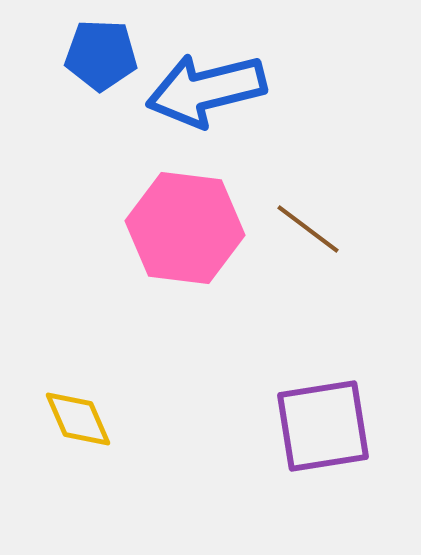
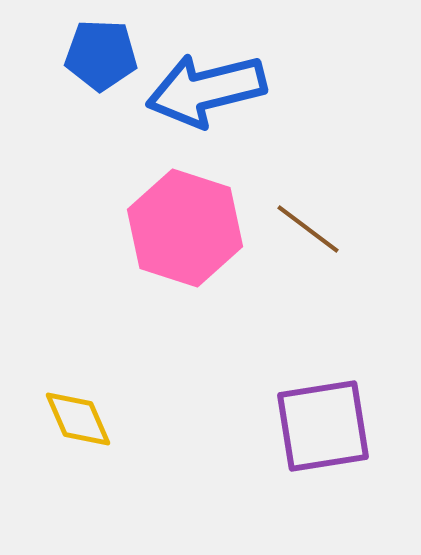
pink hexagon: rotated 11 degrees clockwise
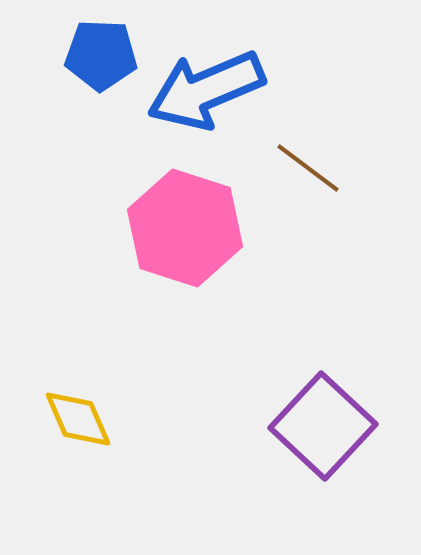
blue arrow: rotated 9 degrees counterclockwise
brown line: moved 61 px up
purple square: rotated 38 degrees counterclockwise
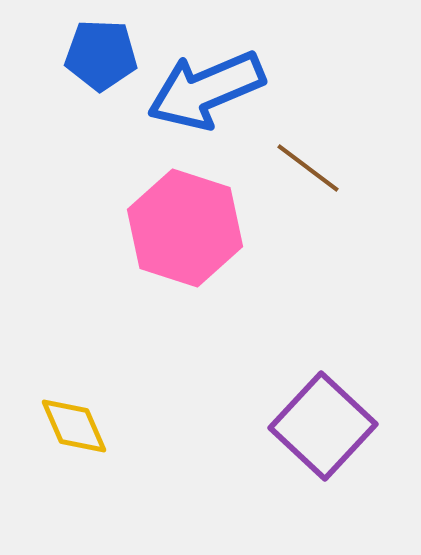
yellow diamond: moved 4 px left, 7 px down
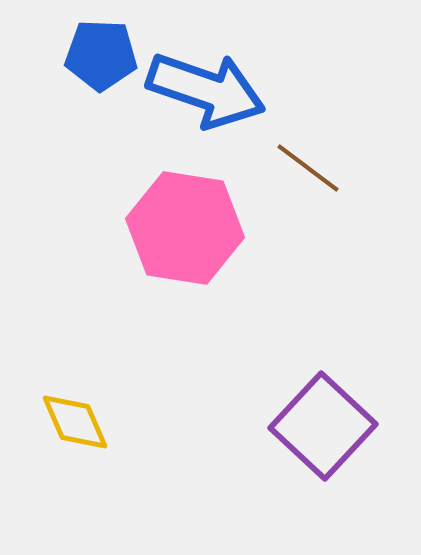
blue arrow: rotated 138 degrees counterclockwise
pink hexagon: rotated 9 degrees counterclockwise
yellow diamond: moved 1 px right, 4 px up
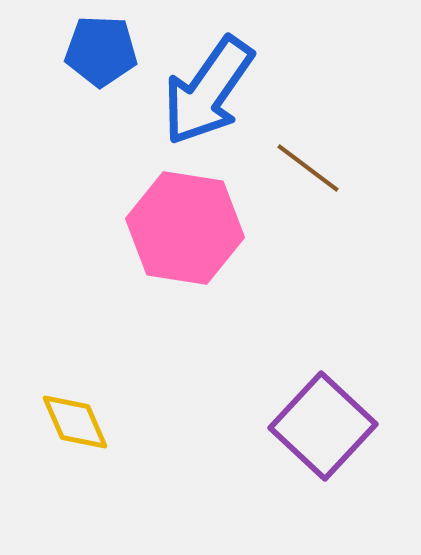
blue pentagon: moved 4 px up
blue arrow: moved 2 px right, 1 px down; rotated 106 degrees clockwise
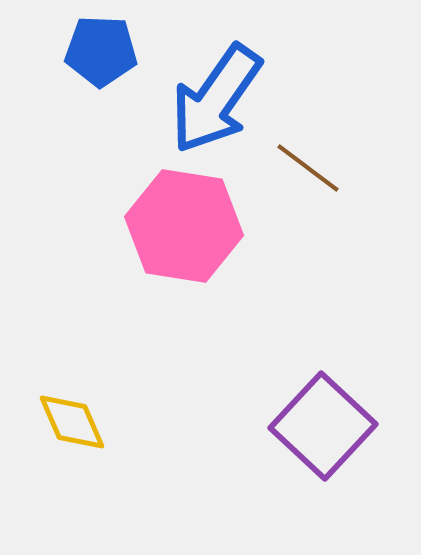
blue arrow: moved 8 px right, 8 px down
pink hexagon: moved 1 px left, 2 px up
yellow diamond: moved 3 px left
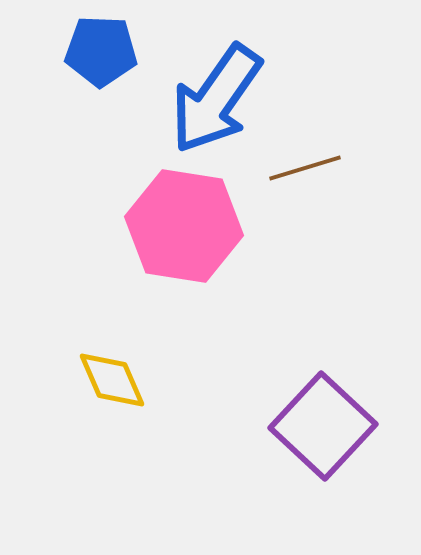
brown line: moved 3 px left; rotated 54 degrees counterclockwise
yellow diamond: moved 40 px right, 42 px up
